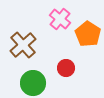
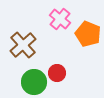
orange pentagon: rotated 10 degrees counterclockwise
red circle: moved 9 px left, 5 px down
green circle: moved 1 px right, 1 px up
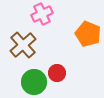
pink cross: moved 18 px left, 5 px up; rotated 25 degrees clockwise
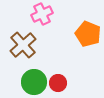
red circle: moved 1 px right, 10 px down
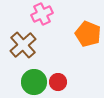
red circle: moved 1 px up
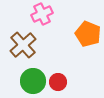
green circle: moved 1 px left, 1 px up
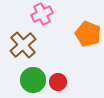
green circle: moved 1 px up
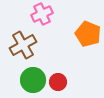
brown cross: rotated 12 degrees clockwise
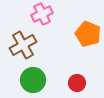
red circle: moved 19 px right, 1 px down
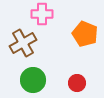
pink cross: rotated 25 degrees clockwise
orange pentagon: moved 3 px left
brown cross: moved 2 px up
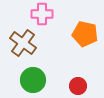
orange pentagon: rotated 10 degrees counterclockwise
brown cross: rotated 24 degrees counterclockwise
red circle: moved 1 px right, 3 px down
